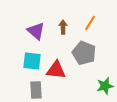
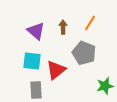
red triangle: rotated 45 degrees counterclockwise
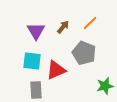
orange line: rotated 14 degrees clockwise
brown arrow: rotated 40 degrees clockwise
purple triangle: rotated 18 degrees clockwise
red triangle: rotated 15 degrees clockwise
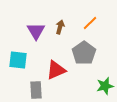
brown arrow: moved 3 px left; rotated 24 degrees counterclockwise
gray pentagon: rotated 15 degrees clockwise
cyan square: moved 14 px left, 1 px up
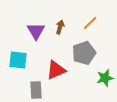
gray pentagon: rotated 15 degrees clockwise
green star: moved 8 px up
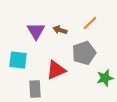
brown arrow: moved 3 px down; rotated 88 degrees counterclockwise
gray rectangle: moved 1 px left, 1 px up
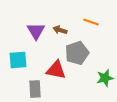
orange line: moved 1 px right, 1 px up; rotated 63 degrees clockwise
gray pentagon: moved 7 px left
cyan square: rotated 12 degrees counterclockwise
red triangle: rotated 35 degrees clockwise
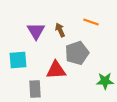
brown arrow: rotated 48 degrees clockwise
red triangle: rotated 15 degrees counterclockwise
green star: moved 3 px down; rotated 12 degrees clockwise
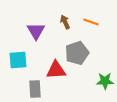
brown arrow: moved 5 px right, 8 px up
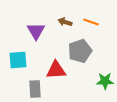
brown arrow: rotated 48 degrees counterclockwise
gray pentagon: moved 3 px right, 2 px up
